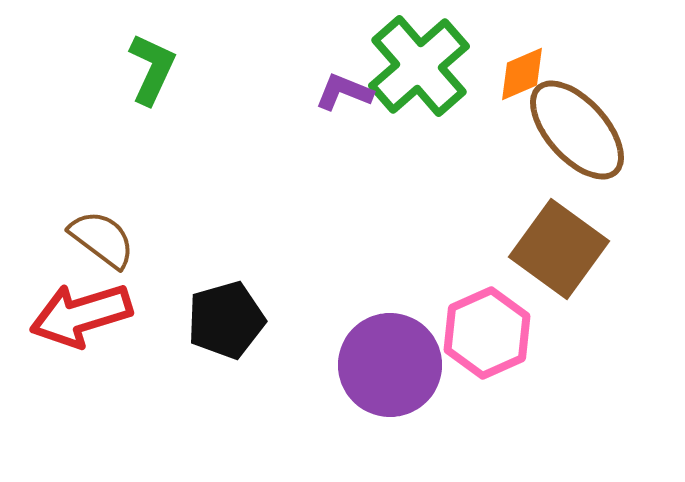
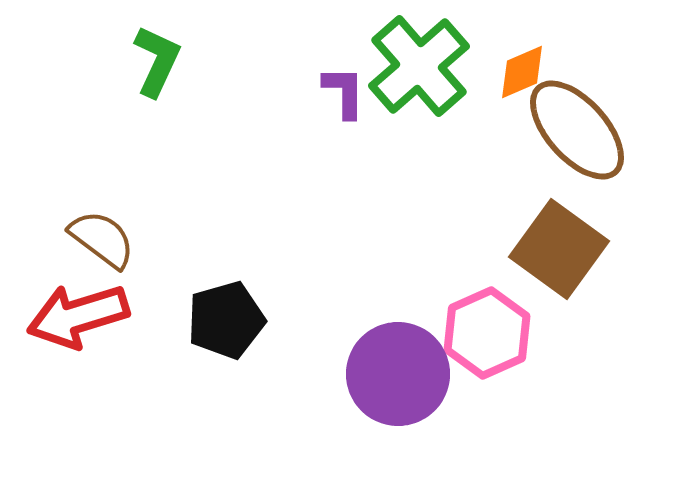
green L-shape: moved 5 px right, 8 px up
orange diamond: moved 2 px up
purple L-shape: rotated 68 degrees clockwise
red arrow: moved 3 px left, 1 px down
purple circle: moved 8 px right, 9 px down
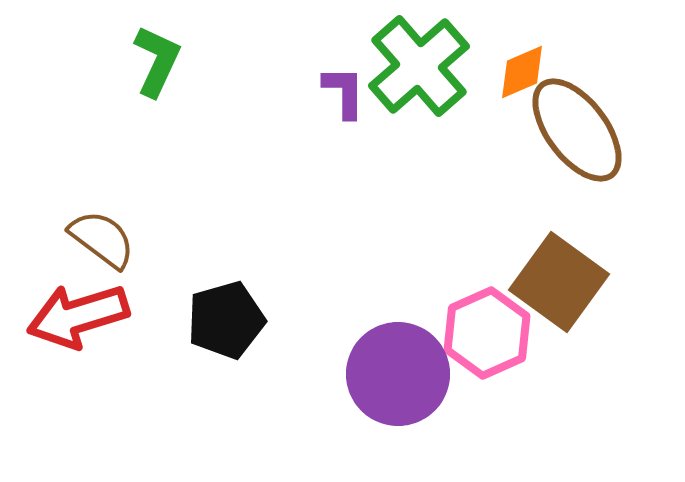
brown ellipse: rotated 5 degrees clockwise
brown square: moved 33 px down
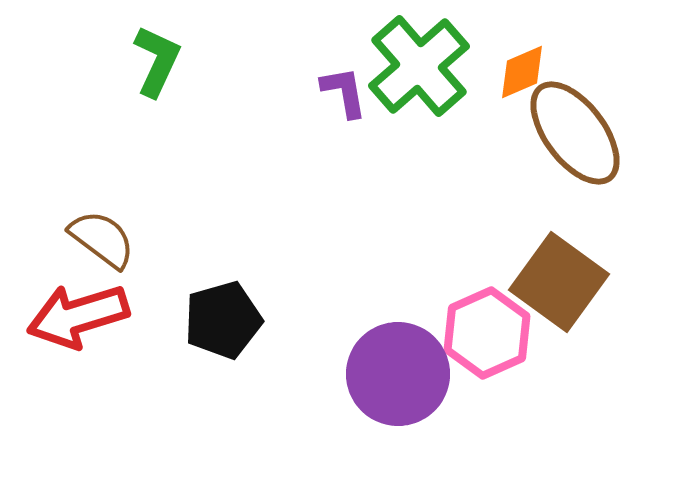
purple L-shape: rotated 10 degrees counterclockwise
brown ellipse: moved 2 px left, 3 px down
black pentagon: moved 3 px left
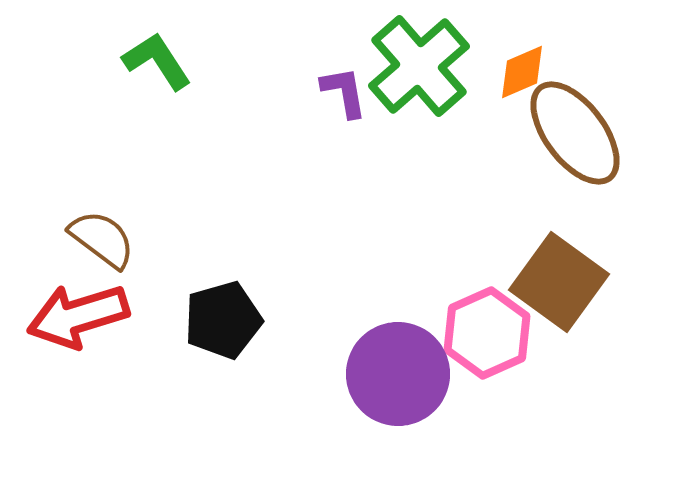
green L-shape: rotated 58 degrees counterclockwise
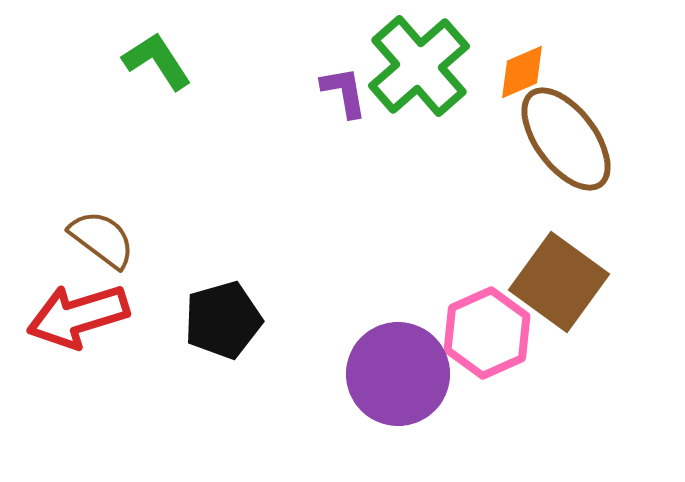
brown ellipse: moved 9 px left, 6 px down
